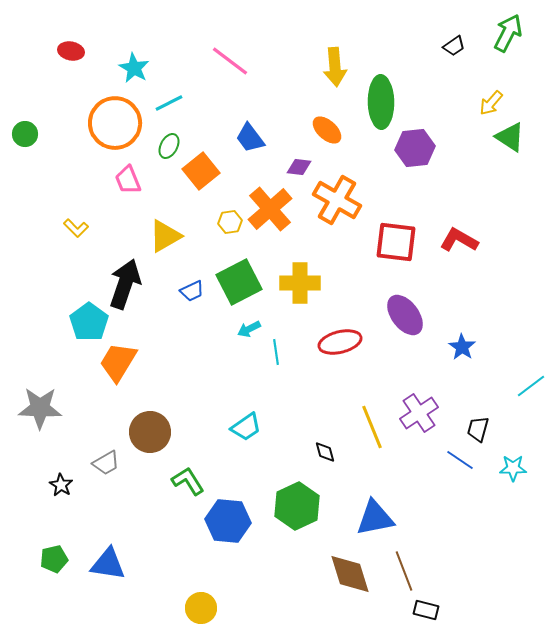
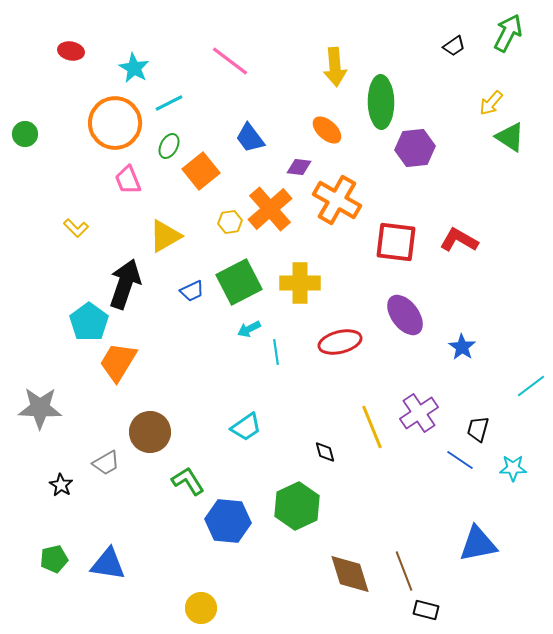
blue triangle at (375, 518): moved 103 px right, 26 px down
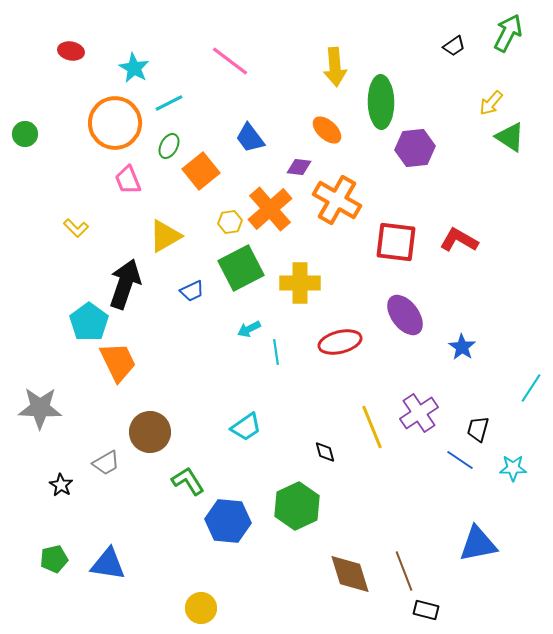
green square at (239, 282): moved 2 px right, 14 px up
orange trapezoid at (118, 362): rotated 123 degrees clockwise
cyan line at (531, 386): moved 2 px down; rotated 20 degrees counterclockwise
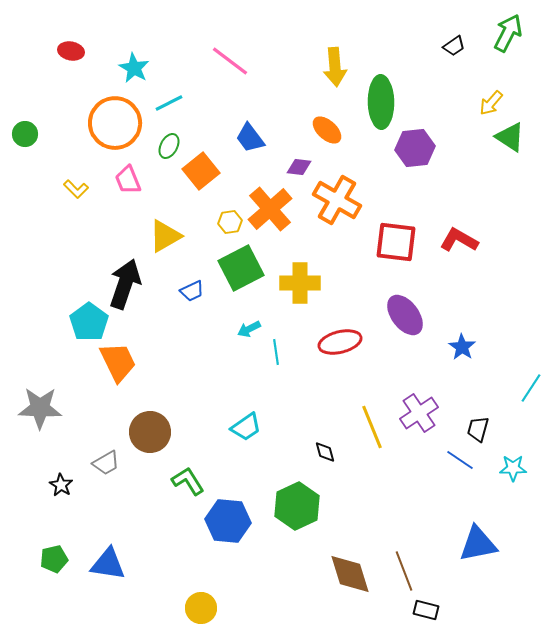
yellow L-shape at (76, 228): moved 39 px up
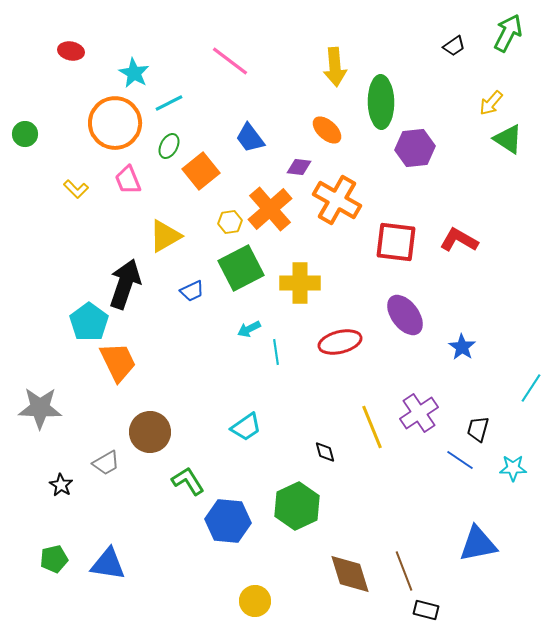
cyan star at (134, 68): moved 5 px down
green triangle at (510, 137): moved 2 px left, 2 px down
yellow circle at (201, 608): moved 54 px right, 7 px up
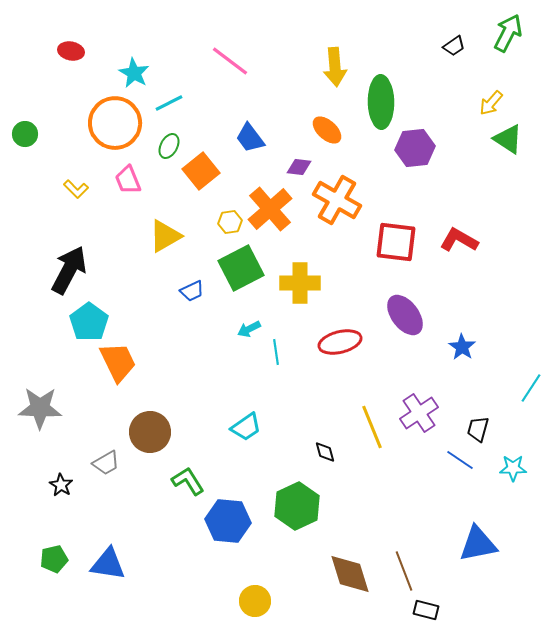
black arrow at (125, 284): moved 56 px left, 14 px up; rotated 9 degrees clockwise
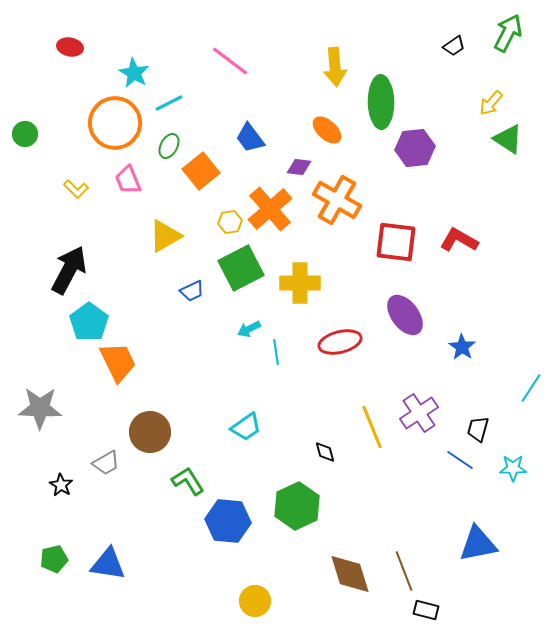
red ellipse at (71, 51): moved 1 px left, 4 px up
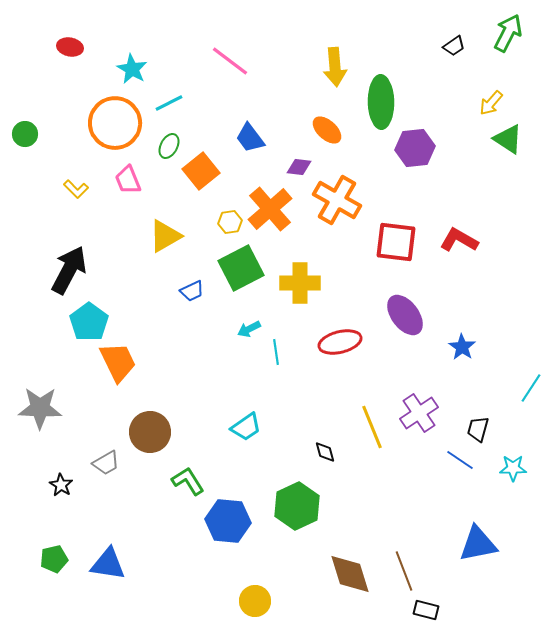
cyan star at (134, 73): moved 2 px left, 4 px up
